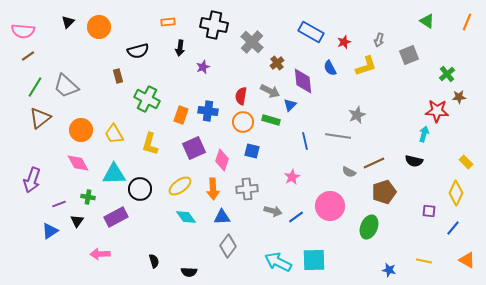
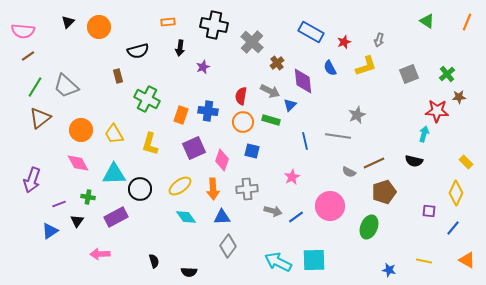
gray square at (409, 55): moved 19 px down
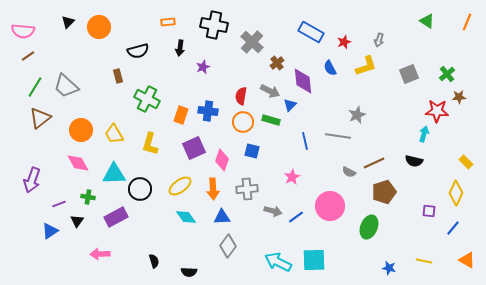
blue star at (389, 270): moved 2 px up
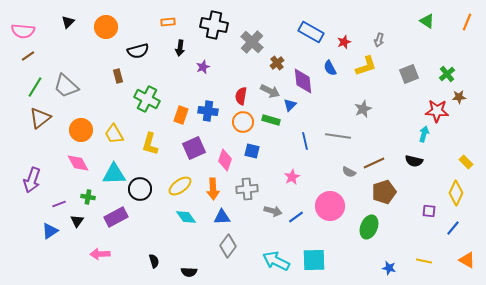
orange circle at (99, 27): moved 7 px right
gray star at (357, 115): moved 6 px right, 6 px up
pink diamond at (222, 160): moved 3 px right
cyan arrow at (278, 262): moved 2 px left, 1 px up
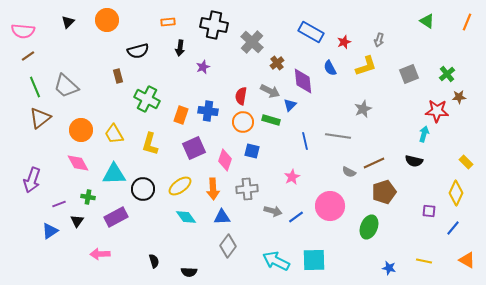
orange circle at (106, 27): moved 1 px right, 7 px up
green line at (35, 87): rotated 55 degrees counterclockwise
black circle at (140, 189): moved 3 px right
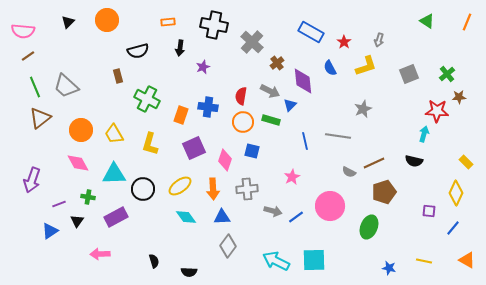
red star at (344, 42): rotated 16 degrees counterclockwise
blue cross at (208, 111): moved 4 px up
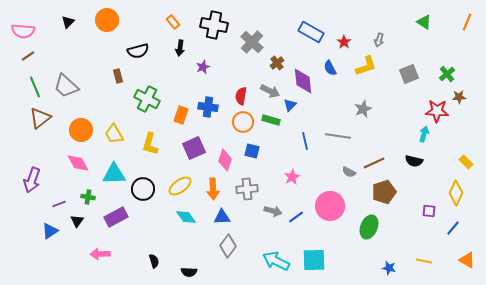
green triangle at (427, 21): moved 3 px left, 1 px down
orange rectangle at (168, 22): moved 5 px right; rotated 56 degrees clockwise
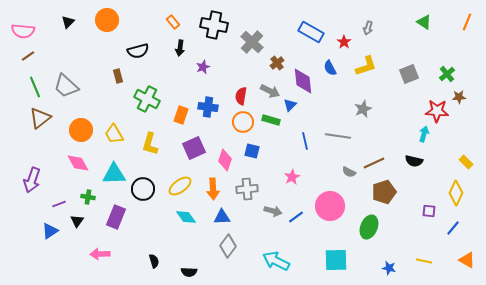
gray arrow at (379, 40): moved 11 px left, 12 px up
purple rectangle at (116, 217): rotated 40 degrees counterclockwise
cyan square at (314, 260): moved 22 px right
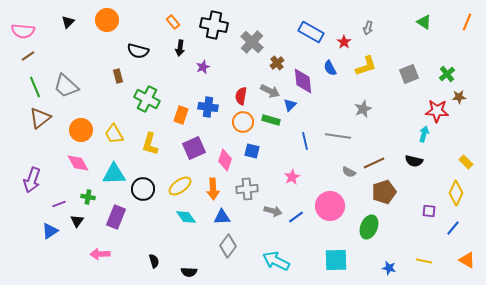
black semicircle at (138, 51): rotated 30 degrees clockwise
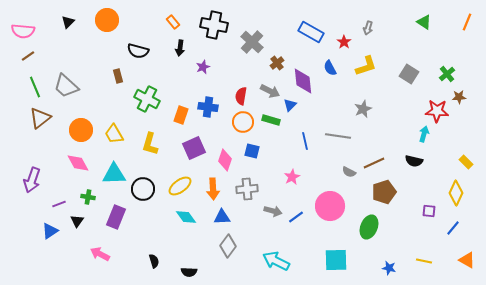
gray square at (409, 74): rotated 36 degrees counterclockwise
pink arrow at (100, 254): rotated 30 degrees clockwise
